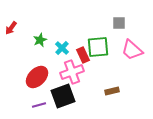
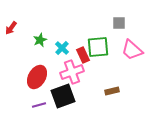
red ellipse: rotated 15 degrees counterclockwise
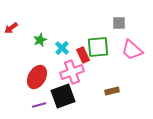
red arrow: rotated 16 degrees clockwise
